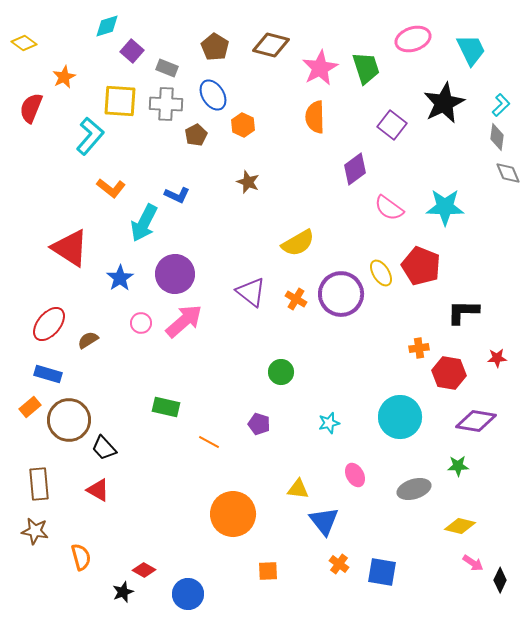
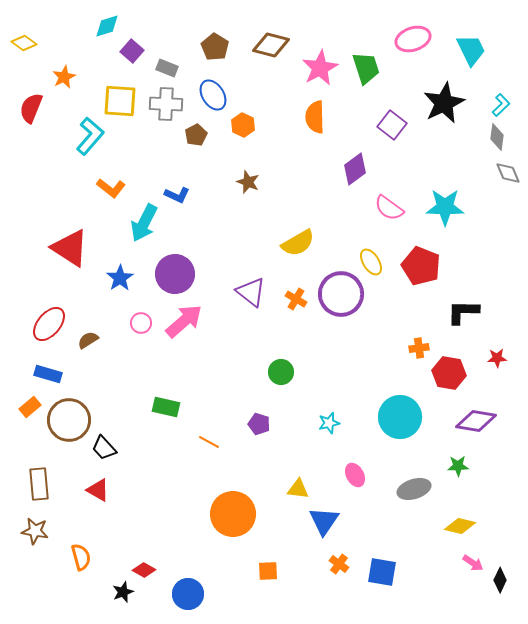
yellow ellipse at (381, 273): moved 10 px left, 11 px up
blue triangle at (324, 521): rotated 12 degrees clockwise
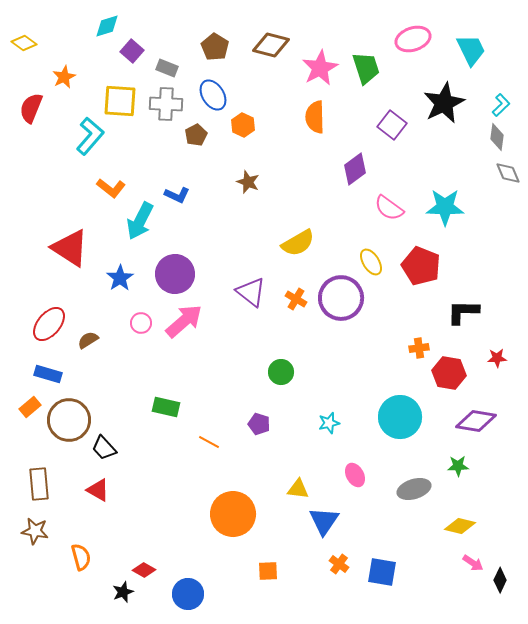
cyan arrow at (144, 223): moved 4 px left, 2 px up
purple circle at (341, 294): moved 4 px down
